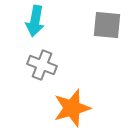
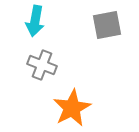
gray square: rotated 16 degrees counterclockwise
orange star: rotated 12 degrees counterclockwise
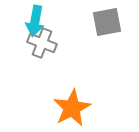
gray square: moved 3 px up
gray cross: moved 22 px up
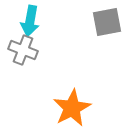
cyan arrow: moved 5 px left
gray cross: moved 19 px left, 7 px down
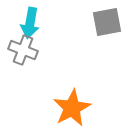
cyan arrow: moved 2 px down
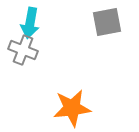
orange star: rotated 21 degrees clockwise
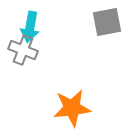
cyan arrow: moved 4 px down
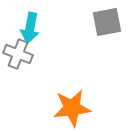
cyan arrow: moved 1 px down
gray cross: moved 5 px left, 4 px down
